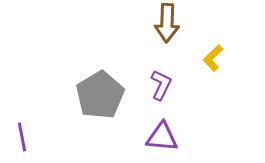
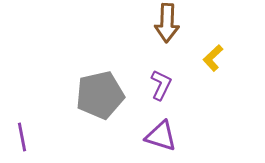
gray pentagon: rotated 18 degrees clockwise
purple triangle: moved 1 px left, 1 px up; rotated 12 degrees clockwise
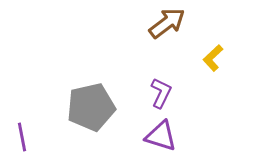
brown arrow: rotated 129 degrees counterclockwise
purple L-shape: moved 8 px down
gray pentagon: moved 9 px left, 12 px down
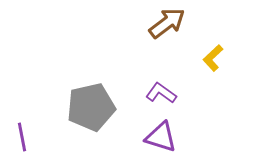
purple L-shape: rotated 80 degrees counterclockwise
purple triangle: moved 1 px down
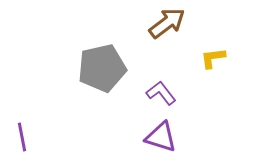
yellow L-shape: rotated 36 degrees clockwise
purple L-shape: rotated 16 degrees clockwise
gray pentagon: moved 11 px right, 39 px up
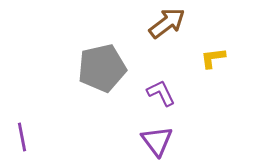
purple L-shape: rotated 12 degrees clockwise
purple triangle: moved 4 px left, 4 px down; rotated 36 degrees clockwise
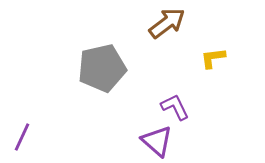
purple L-shape: moved 14 px right, 14 px down
purple line: rotated 36 degrees clockwise
purple triangle: rotated 12 degrees counterclockwise
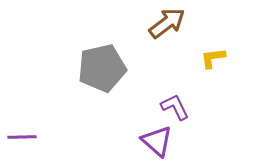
purple line: rotated 64 degrees clockwise
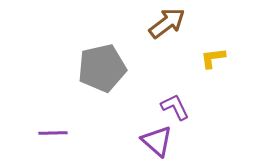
purple line: moved 31 px right, 4 px up
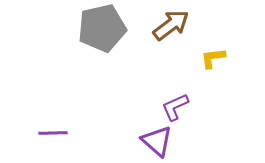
brown arrow: moved 4 px right, 2 px down
gray pentagon: moved 40 px up
purple L-shape: rotated 88 degrees counterclockwise
